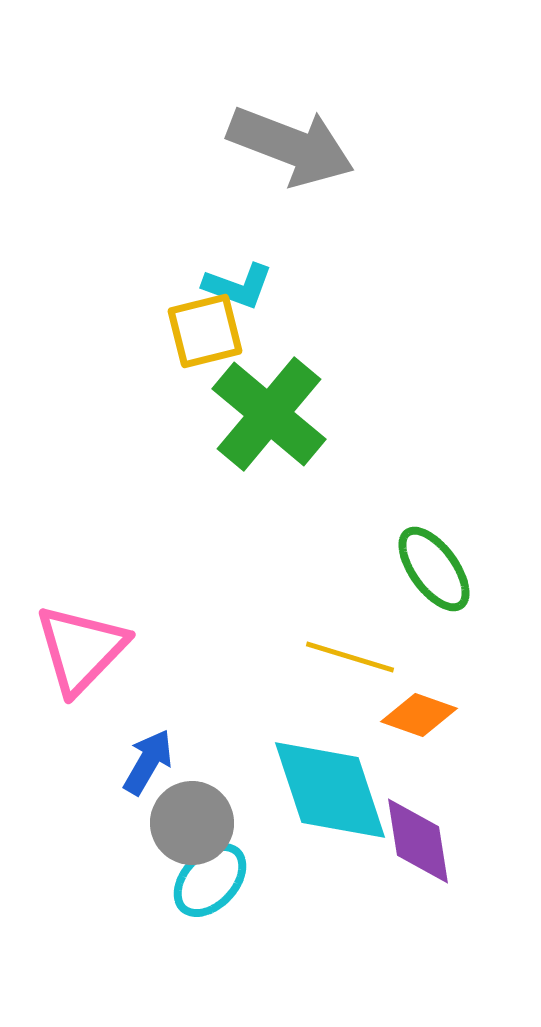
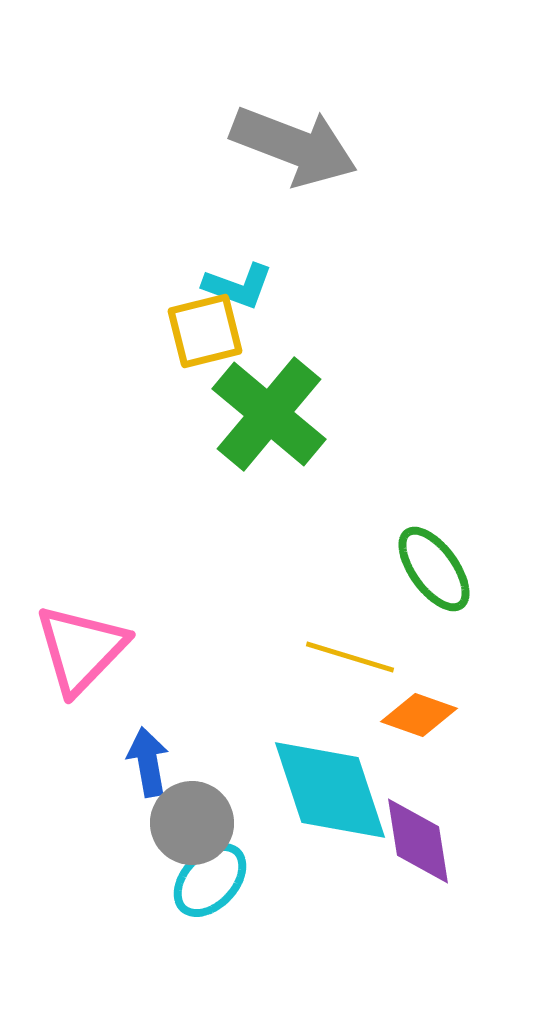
gray arrow: moved 3 px right
blue arrow: rotated 40 degrees counterclockwise
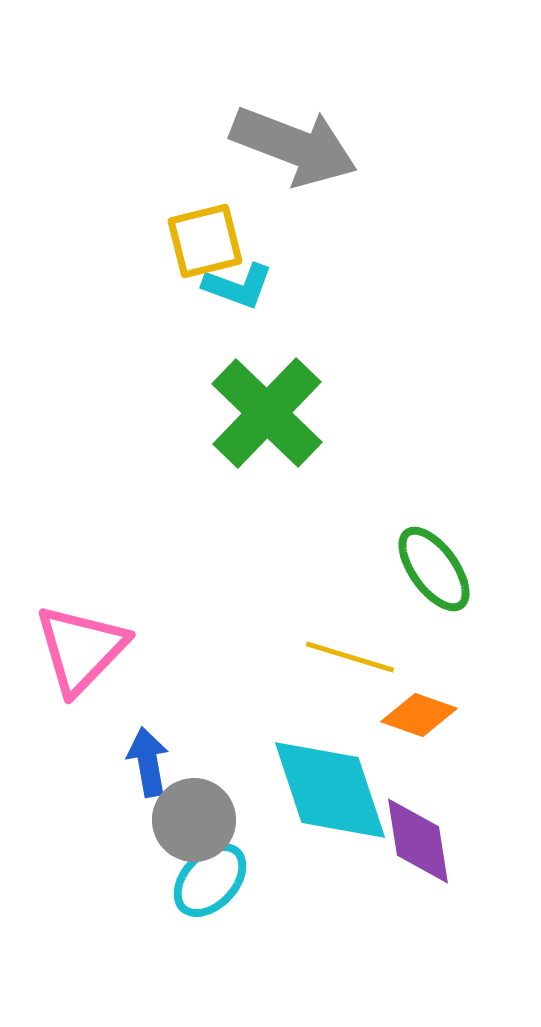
yellow square: moved 90 px up
green cross: moved 2 px left, 1 px up; rotated 4 degrees clockwise
gray circle: moved 2 px right, 3 px up
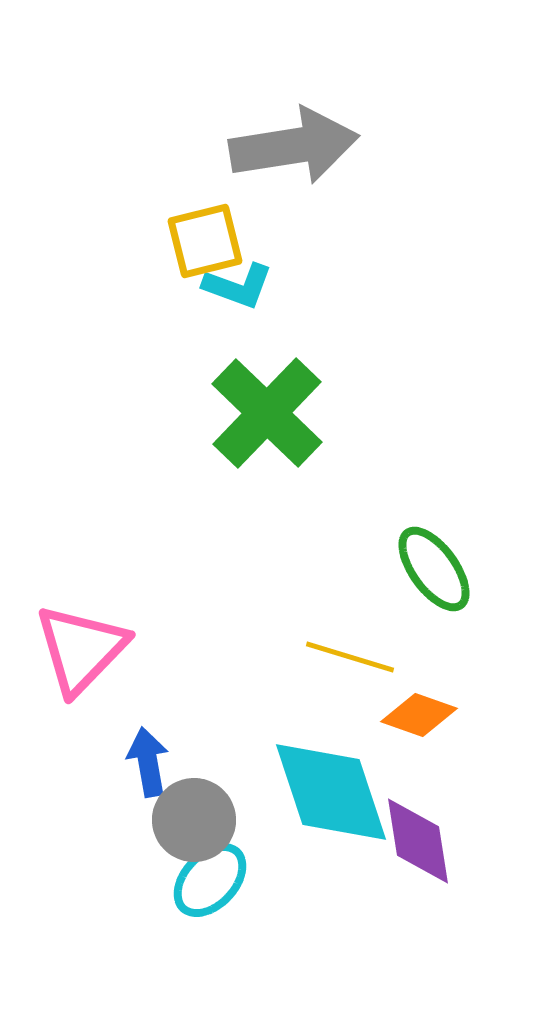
gray arrow: rotated 30 degrees counterclockwise
cyan diamond: moved 1 px right, 2 px down
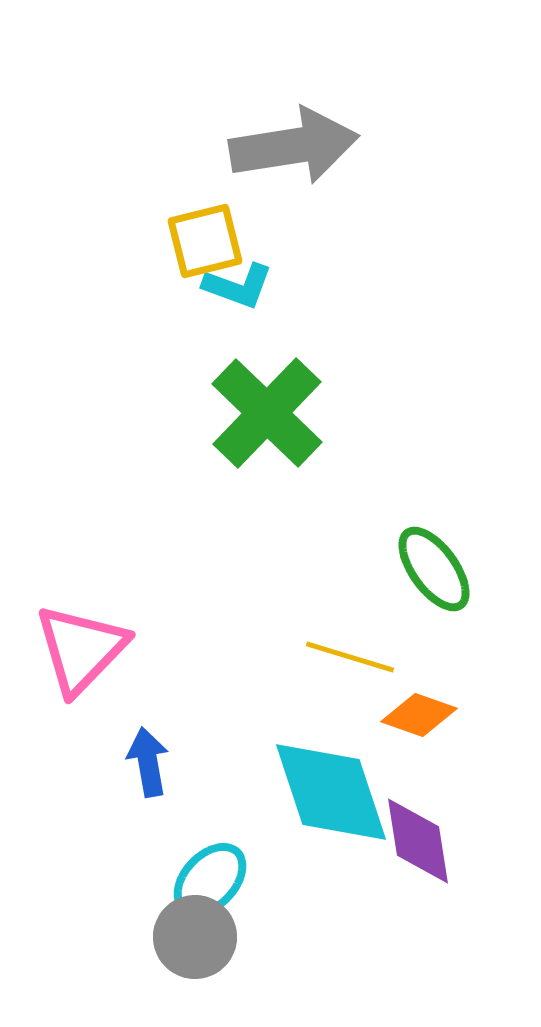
gray circle: moved 1 px right, 117 px down
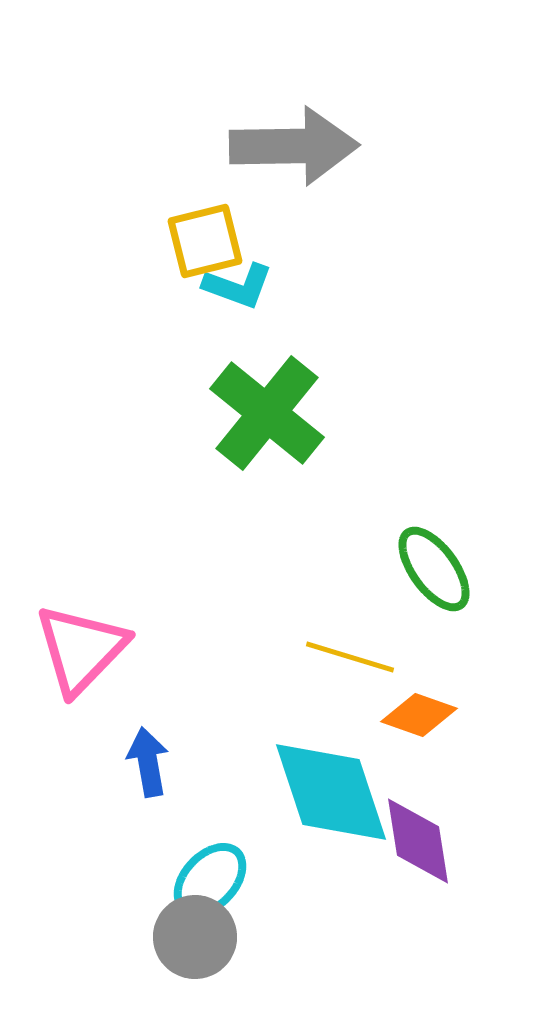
gray arrow: rotated 8 degrees clockwise
green cross: rotated 5 degrees counterclockwise
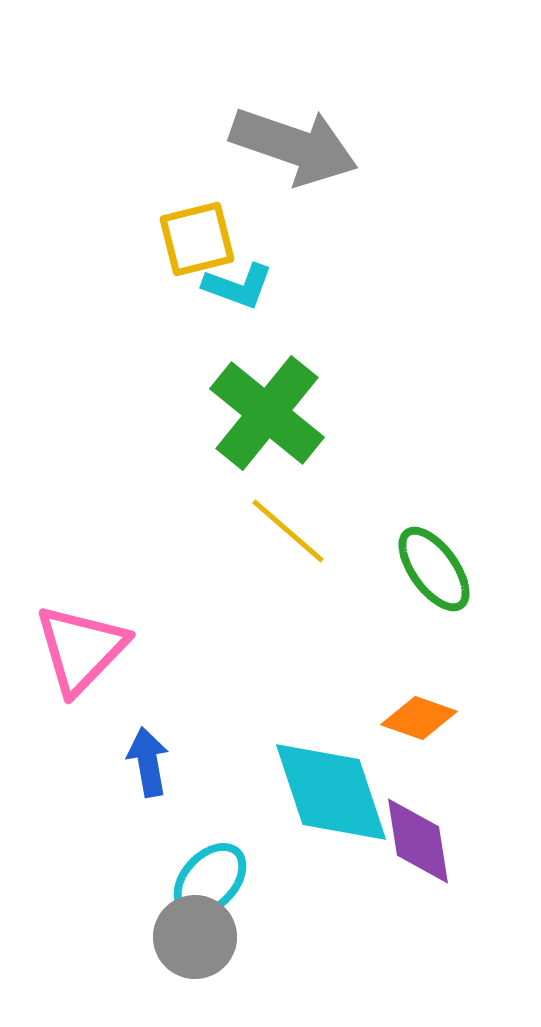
gray arrow: rotated 20 degrees clockwise
yellow square: moved 8 px left, 2 px up
yellow line: moved 62 px left, 126 px up; rotated 24 degrees clockwise
orange diamond: moved 3 px down
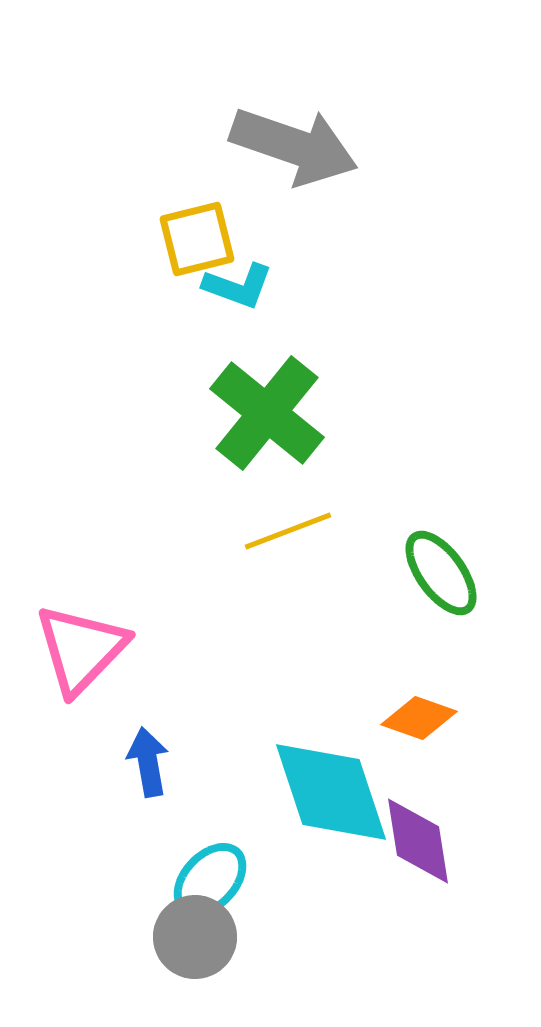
yellow line: rotated 62 degrees counterclockwise
green ellipse: moved 7 px right, 4 px down
